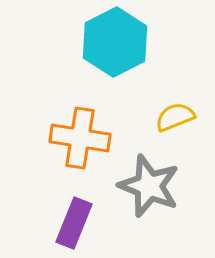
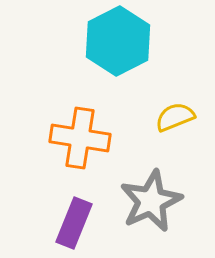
cyan hexagon: moved 3 px right, 1 px up
gray star: moved 2 px right, 15 px down; rotated 26 degrees clockwise
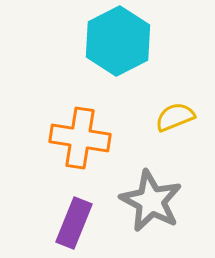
gray star: rotated 20 degrees counterclockwise
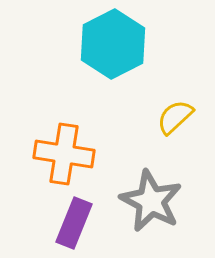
cyan hexagon: moved 5 px left, 3 px down
yellow semicircle: rotated 21 degrees counterclockwise
orange cross: moved 16 px left, 16 px down
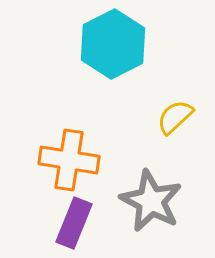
orange cross: moved 5 px right, 6 px down
